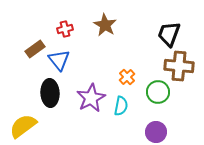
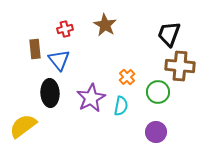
brown rectangle: rotated 60 degrees counterclockwise
brown cross: moved 1 px right
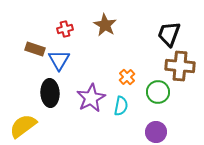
brown rectangle: rotated 66 degrees counterclockwise
blue triangle: rotated 10 degrees clockwise
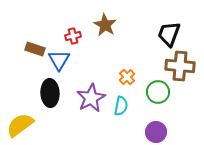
red cross: moved 8 px right, 7 px down
yellow semicircle: moved 3 px left, 1 px up
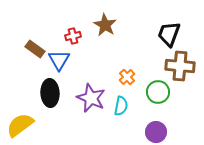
brown rectangle: rotated 18 degrees clockwise
purple star: rotated 20 degrees counterclockwise
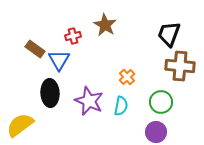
green circle: moved 3 px right, 10 px down
purple star: moved 2 px left, 3 px down
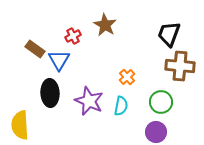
red cross: rotated 14 degrees counterclockwise
yellow semicircle: rotated 56 degrees counterclockwise
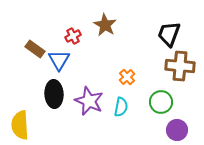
black ellipse: moved 4 px right, 1 px down
cyan semicircle: moved 1 px down
purple circle: moved 21 px right, 2 px up
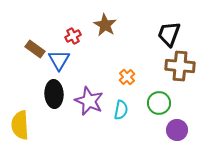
green circle: moved 2 px left, 1 px down
cyan semicircle: moved 3 px down
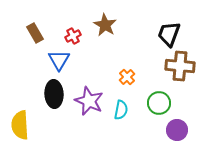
brown rectangle: moved 16 px up; rotated 24 degrees clockwise
